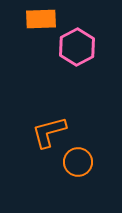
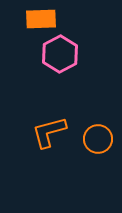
pink hexagon: moved 17 px left, 7 px down
orange circle: moved 20 px right, 23 px up
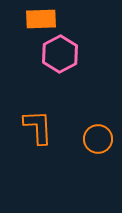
orange L-shape: moved 11 px left, 5 px up; rotated 102 degrees clockwise
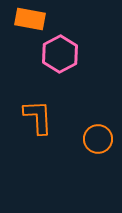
orange rectangle: moved 11 px left; rotated 12 degrees clockwise
orange L-shape: moved 10 px up
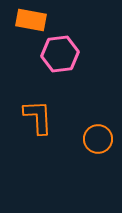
orange rectangle: moved 1 px right, 1 px down
pink hexagon: rotated 21 degrees clockwise
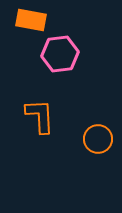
orange L-shape: moved 2 px right, 1 px up
